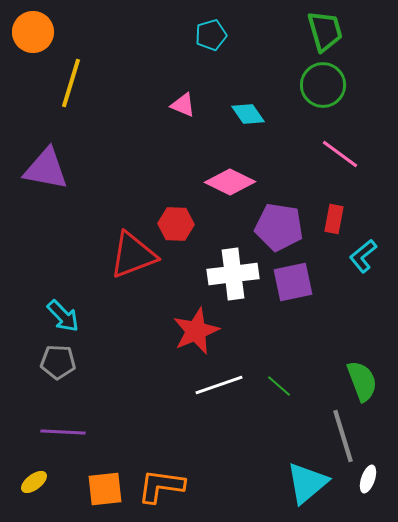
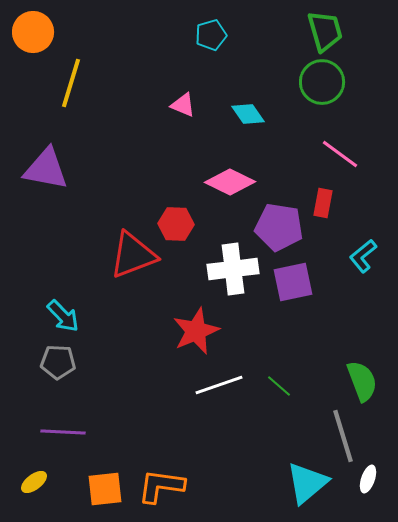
green circle: moved 1 px left, 3 px up
red rectangle: moved 11 px left, 16 px up
white cross: moved 5 px up
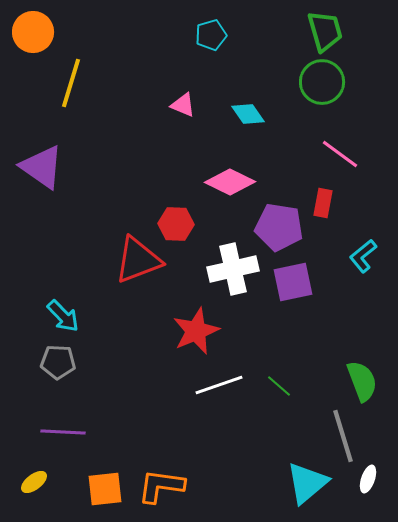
purple triangle: moved 4 px left, 2 px up; rotated 24 degrees clockwise
red triangle: moved 5 px right, 5 px down
white cross: rotated 6 degrees counterclockwise
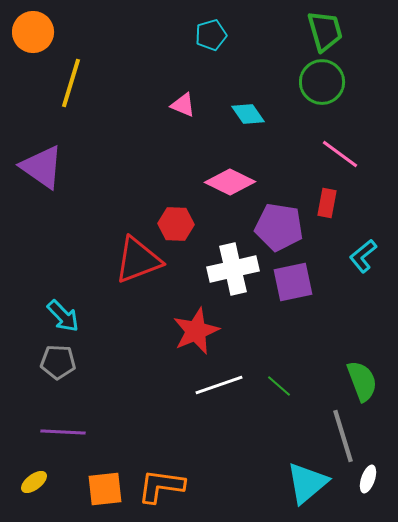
red rectangle: moved 4 px right
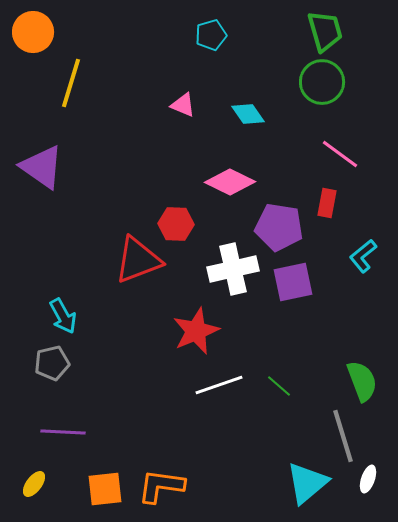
cyan arrow: rotated 15 degrees clockwise
gray pentagon: moved 6 px left, 1 px down; rotated 16 degrees counterclockwise
yellow ellipse: moved 2 px down; rotated 16 degrees counterclockwise
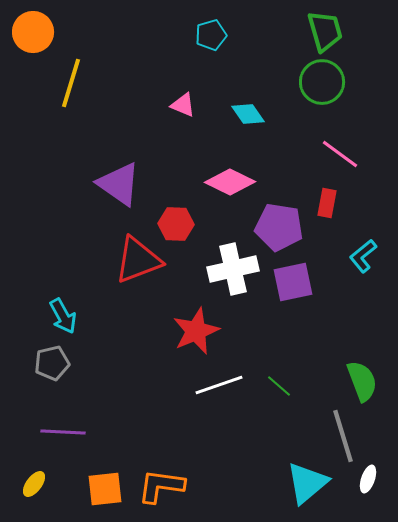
purple triangle: moved 77 px right, 17 px down
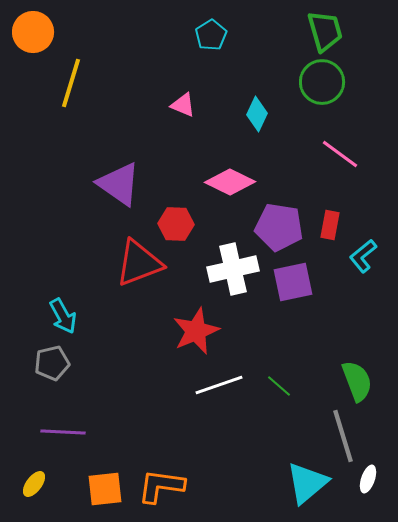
cyan pentagon: rotated 16 degrees counterclockwise
cyan diamond: moved 9 px right; rotated 60 degrees clockwise
red rectangle: moved 3 px right, 22 px down
red triangle: moved 1 px right, 3 px down
green semicircle: moved 5 px left
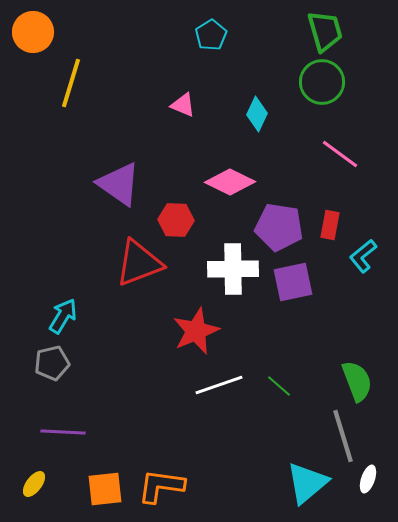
red hexagon: moved 4 px up
white cross: rotated 12 degrees clockwise
cyan arrow: rotated 120 degrees counterclockwise
